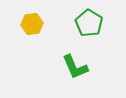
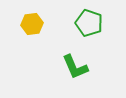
green pentagon: rotated 12 degrees counterclockwise
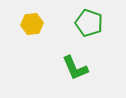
green L-shape: moved 1 px down
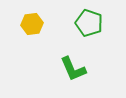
green L-shape: moved 2 px left, 1 px down
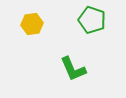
green pentagon: moved 3 px right, 3 px up
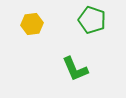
green L-shape: moved 2 px right
